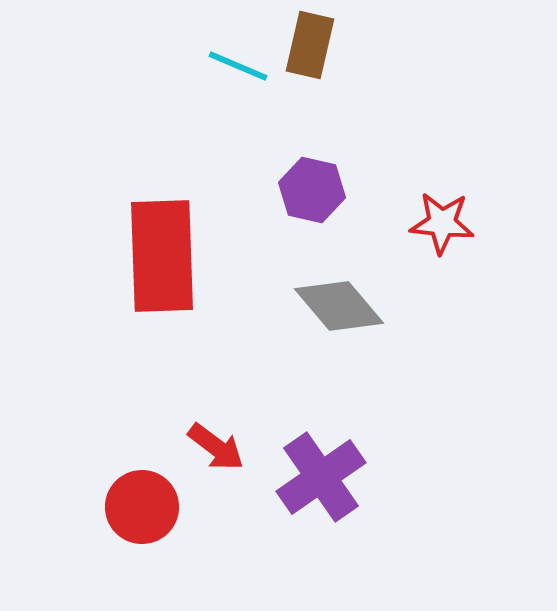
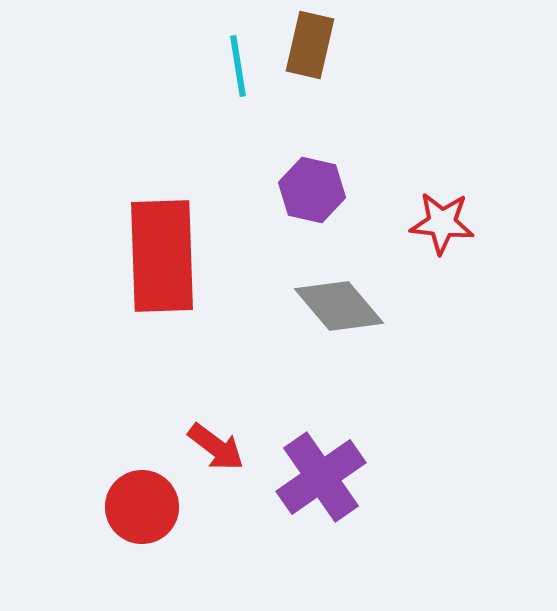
cyan line: rotated 58 degrees clockwise
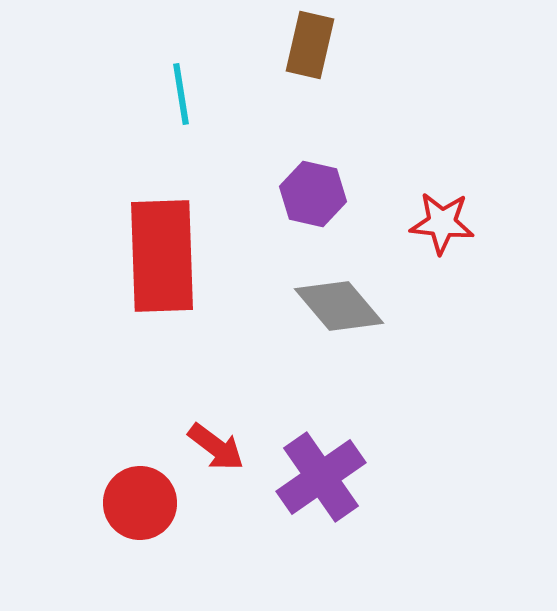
cyan line: moved 57 px left, 28 px down
purple hexagon: moved 1 px right, 4 px down
red circle: moved 2 px left, 4 px up
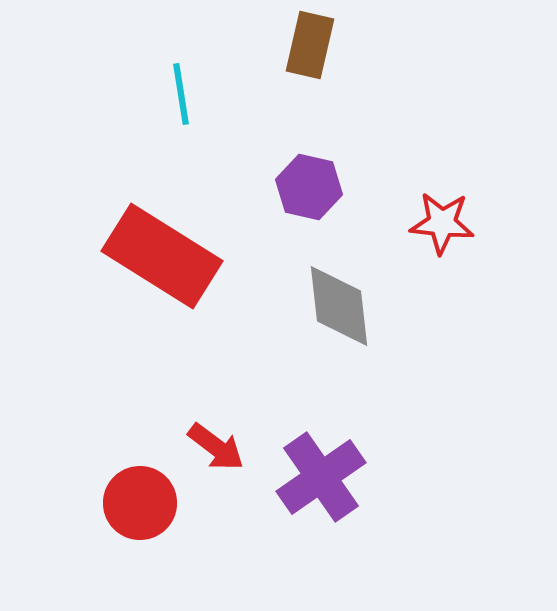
purple hexagon: moved 4 px left, 7 px up
red rectangle: rotated 56 degrees counterclockwise
gray diamond: rotated 34 degrees clockwise
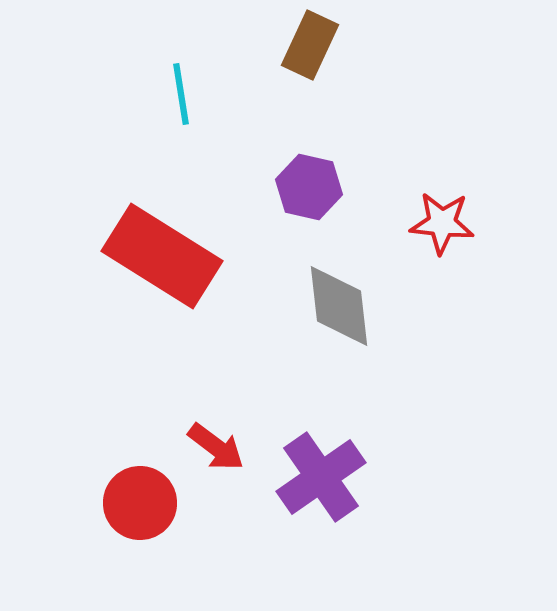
brown rectangle: rotated 12 degrees clockwise
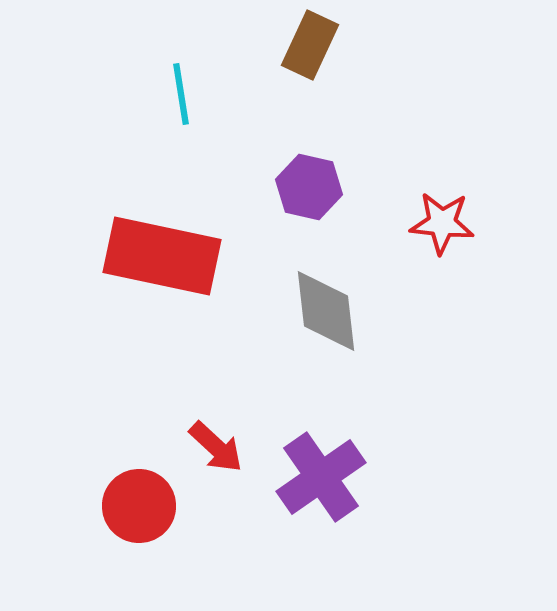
red rectangle: rotated 20 degrees counterclockwise
gray diamond: moved 13 px left, 5 px down
red arrow: rotated 6 degrees clockwise
red circle: moved 1 px left, 3 px down
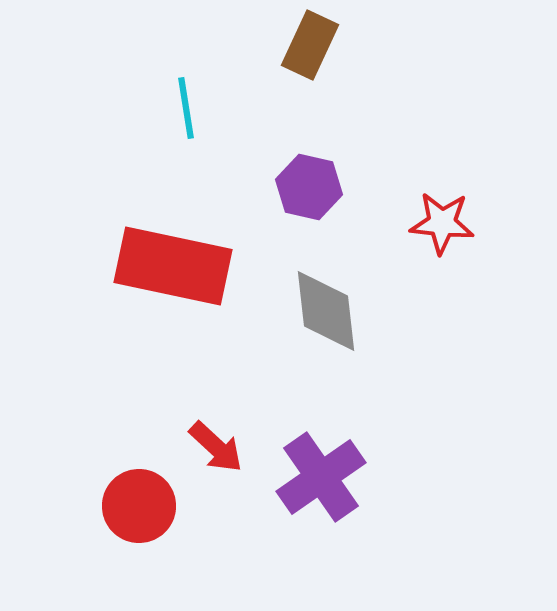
cyan line: moved 5 px right, 14 px down
red rectangle: moved 11 px right, 10 px down
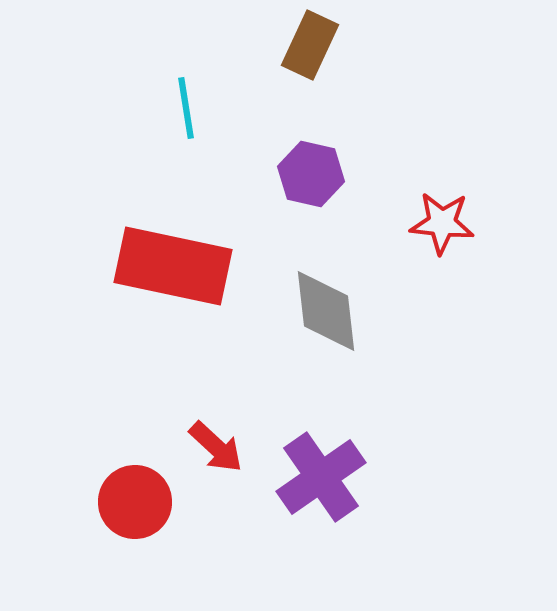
purple hexagon: moved 2 px right, 13 px up
red circle: moved 4 px left, 4 px up
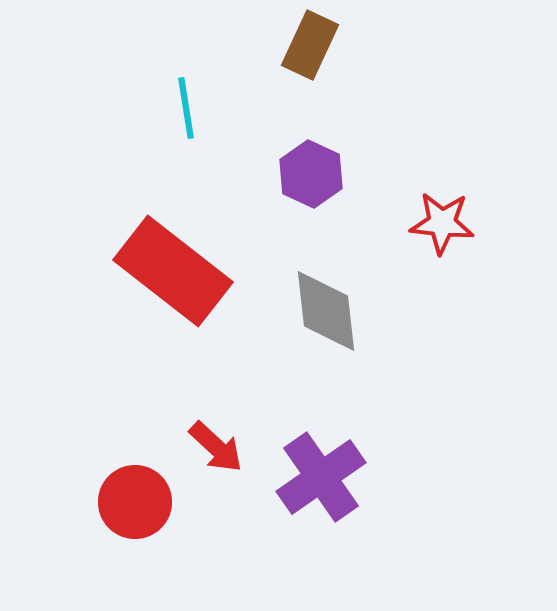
purple hexagon: rotated 12 degrees clockwise
red rectangle: moved 5 px down; rotated 26 degrees clockwise
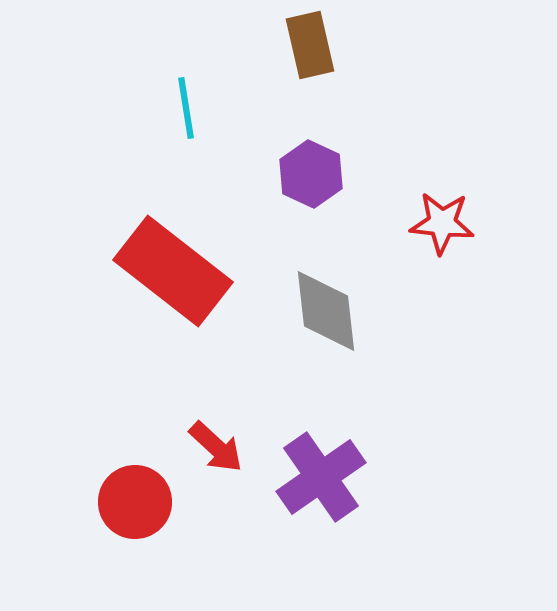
brown rectangle: rotated 38 degrees counterclockwise
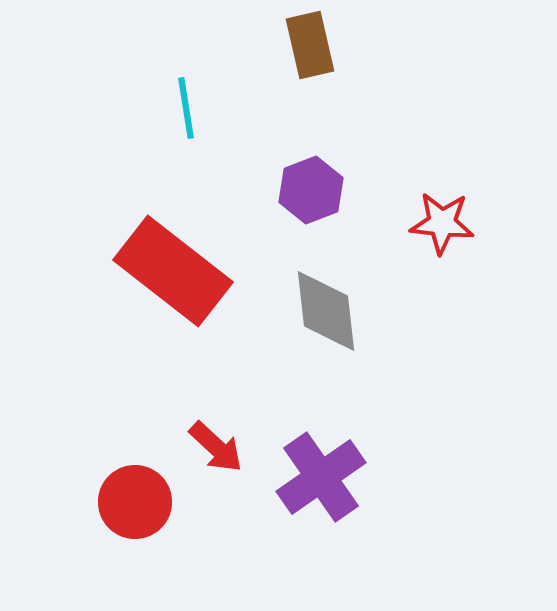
purple hexagon: moved 16 px down; rotated 14 degrees clockwise
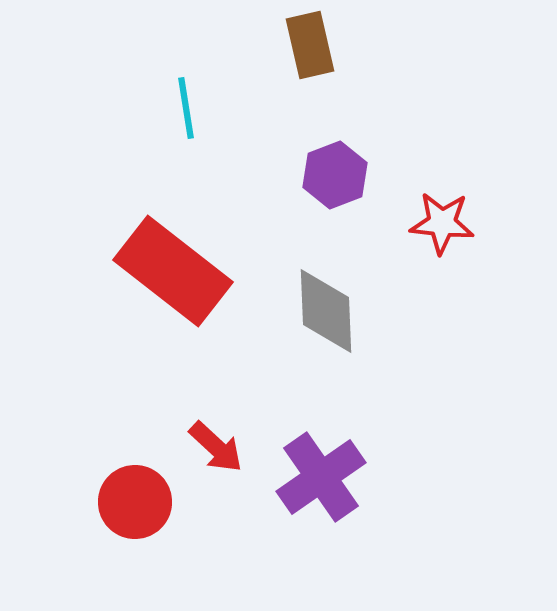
purple hexagon: moved 24 px right, 15 px up
gray diamond: rotated 4 degrees clockwise
